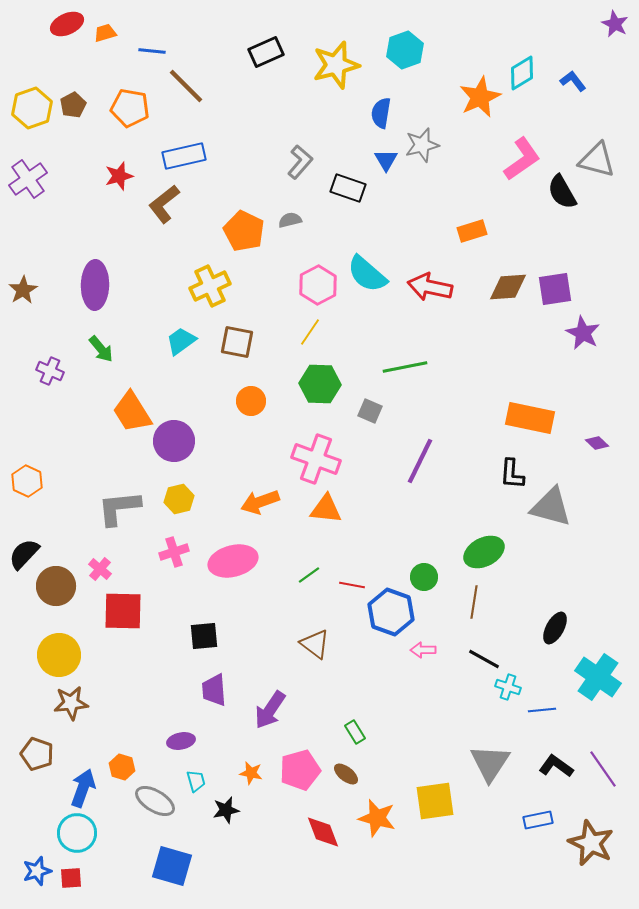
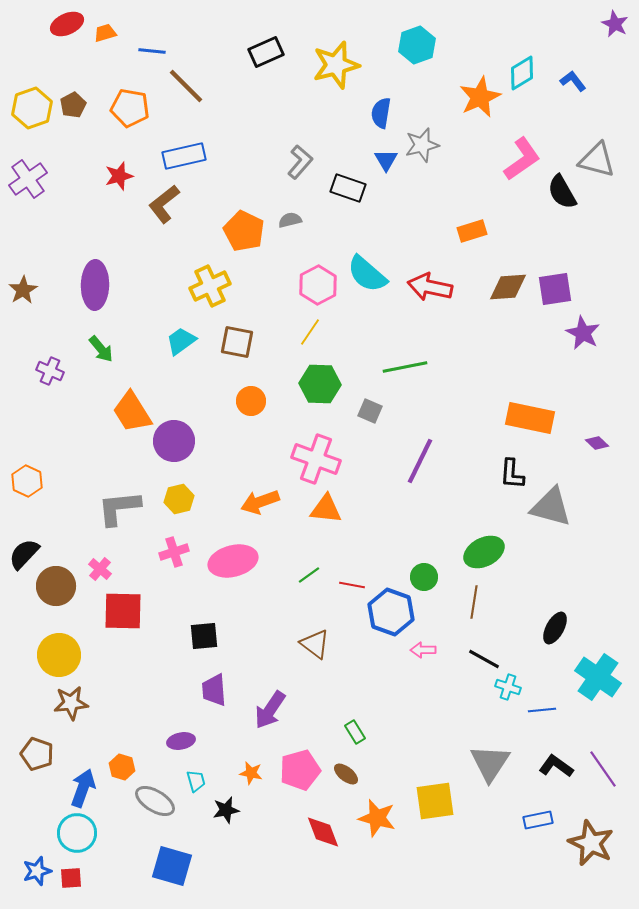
cyan hexagon at (405, 50): moved 12 px right, 5 px up
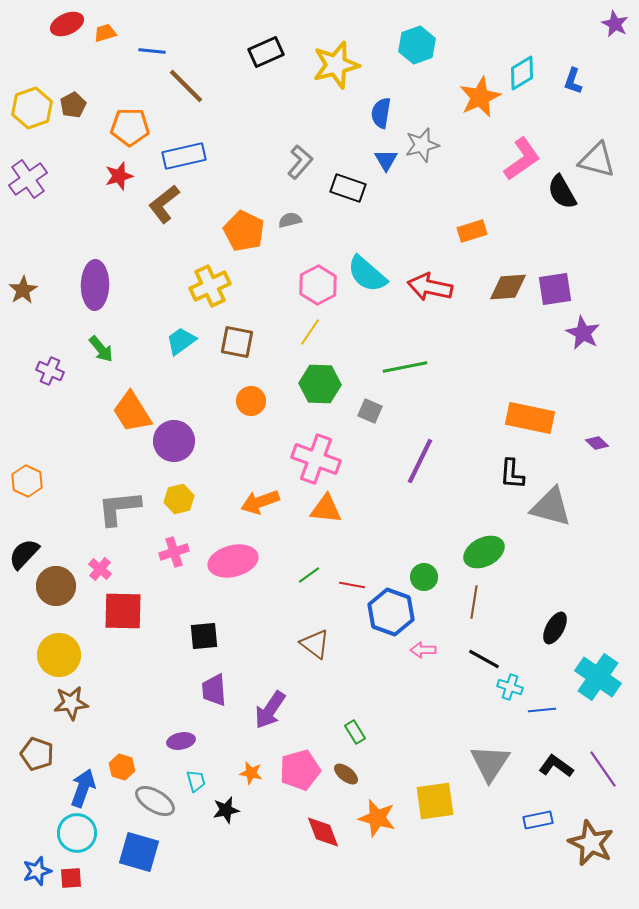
blue L-shape at (573, 81): rotated 124 degrees counterclockwise
orange pentagon at (130, 108): moved 19 px down; rotated 9 degrees counterclockwise
cyan cross at (508, 687): moved 2 px right
blue square at (172, 866): moved 33 px left, 14 px up
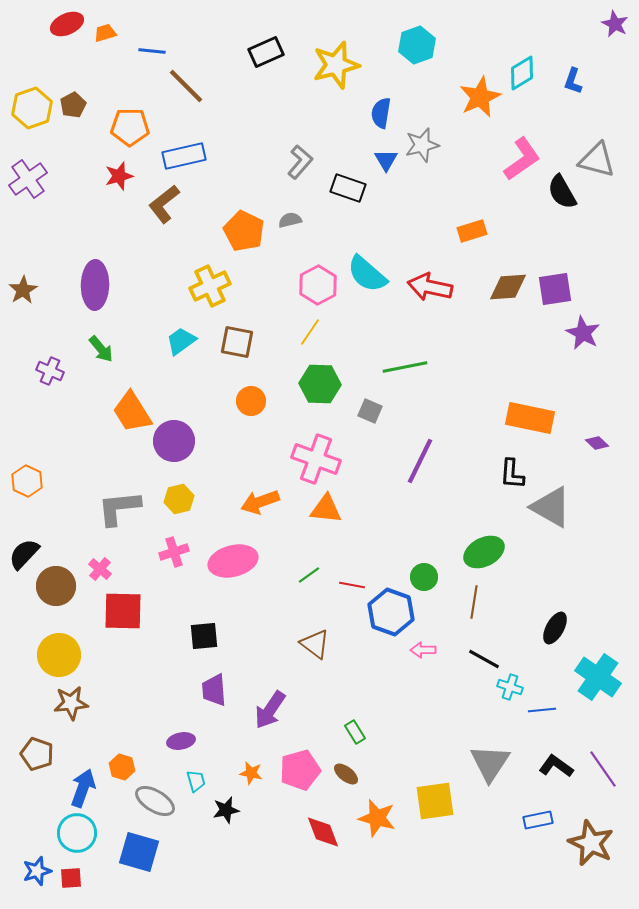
gray triangle at (551, 507): rotated 15 degrees clockwise
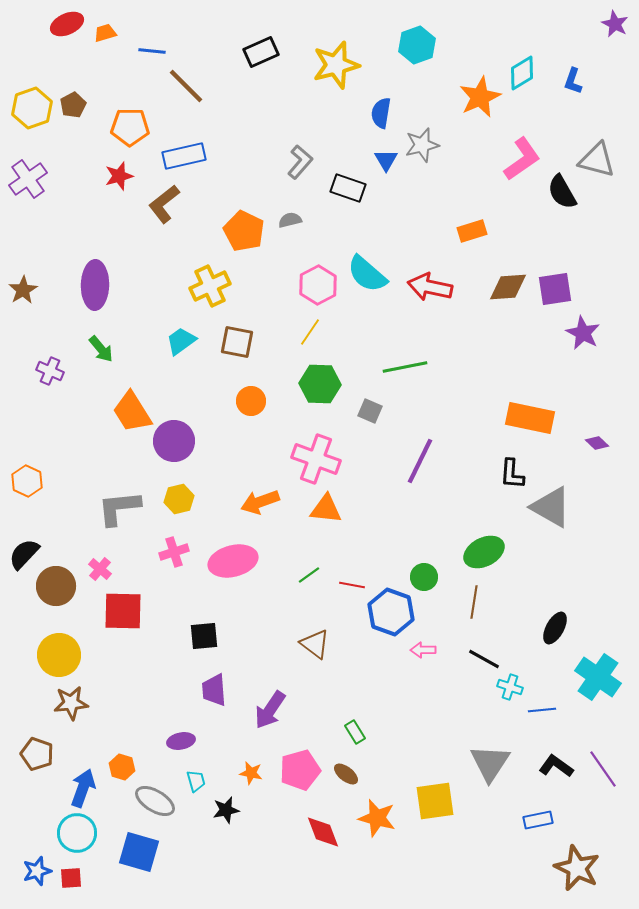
black rectangle at (266, 52): moved 5 px left
brown star at (591, 843): moved 14 px left, 25 px down
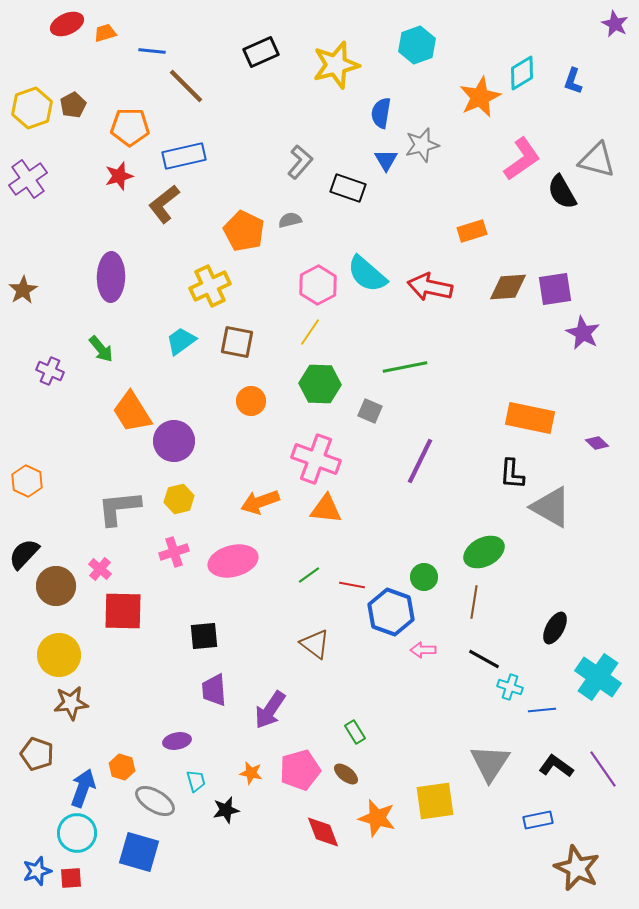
purple ellipse at (95, 285): moved 16 px right, 8 px up
purple ellipse at (181, 741): moved 4 px left
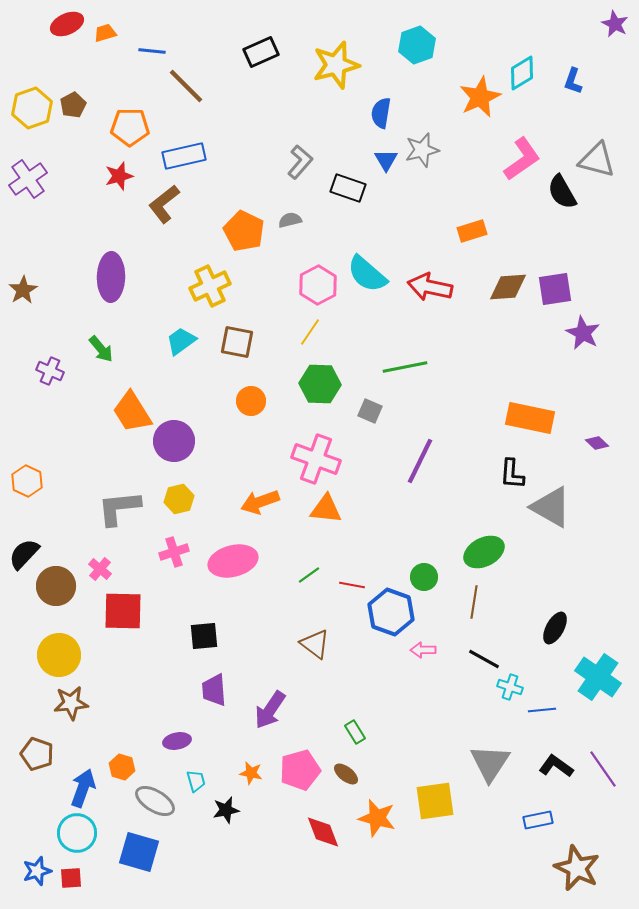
gray star at (422, 145): moved 5 px down
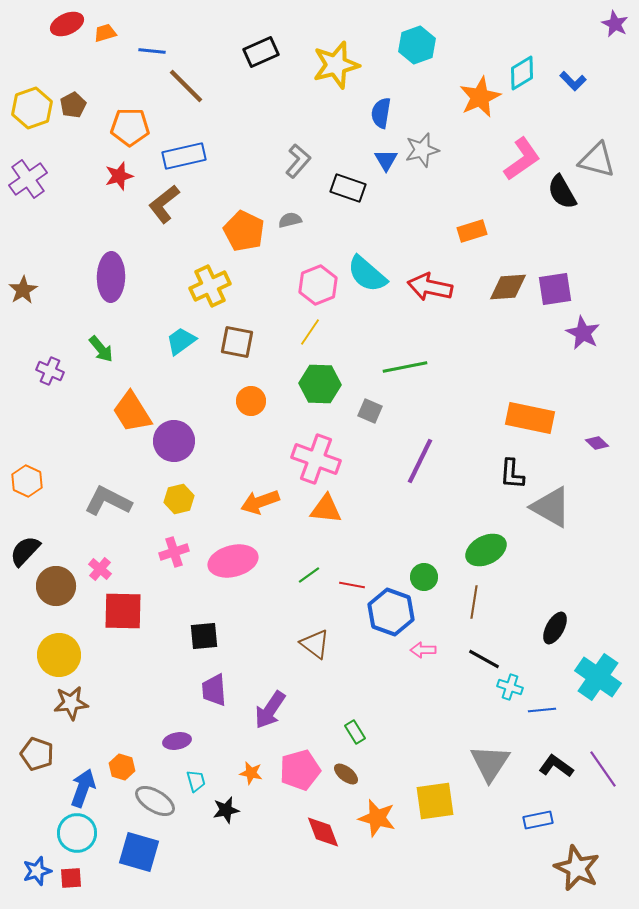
blue L-shape at (573, 81): rotated 64 degrees counterclockwise
gray L-shape at (300, 162): moved 2 px left, 1 px up
pink hexagon at (318, 285): rotated 6 degrees clockwise
gray L-shape at (119, 508): moved 11 px left, 7 px up; rotated 33 degrees clockwise
green ellipse at (484, 552): moved 2 px right, 2 px up
black semicircle at (24, 554): moved 1 px right, 3 px up
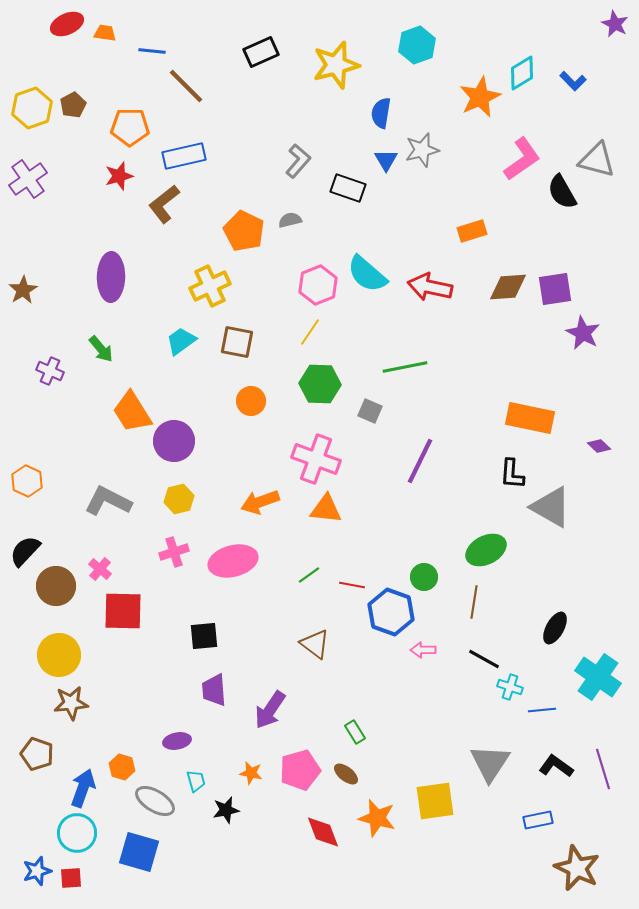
orange trapezoid at (105, 33): rotated 25 degrees clockwise
purple diamond at (597, 443): moved 2 px right, 3 px down
purple line at (603, 769): rotated 18 degrees clockwise
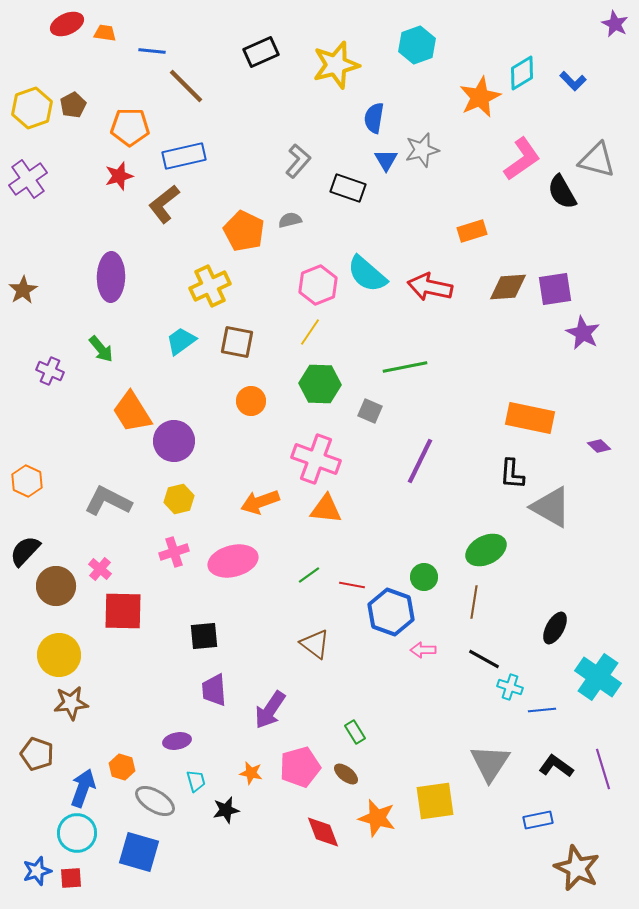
blue semicircle at (381, 113): moved 7 px left, 5 px down
pink pentagon at (300, 770): moved 3 px up
